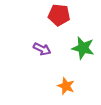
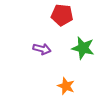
red pentagon: moved 3 px right
purple arrow: rotated 12 degrees counterclockwise
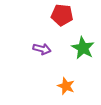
green star: rotated 15 degrees clockwise
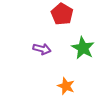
red pentagon: moved 1 px up; rotated 25 degrees clockwise
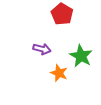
green star: moved 2 px left, 8 px down
orange star: moved 7 px left, 13 px up
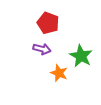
red pentagon: moved 14 px left, 9 px down; rotated 10 degrees counterclockwise
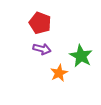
red pentagon: moved 8 px left
orange star: rotated 24 degrees clockwise
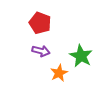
purple arrow: moved 1 px left, 2 px down
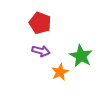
orange star: moved 1 px right, 1 px up
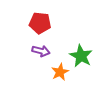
red pentagon: rotated 15 degrees counterclockwise
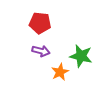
green star: rotated 15 degrees counterclockwise
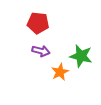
red pentagon: moved 2 px left
